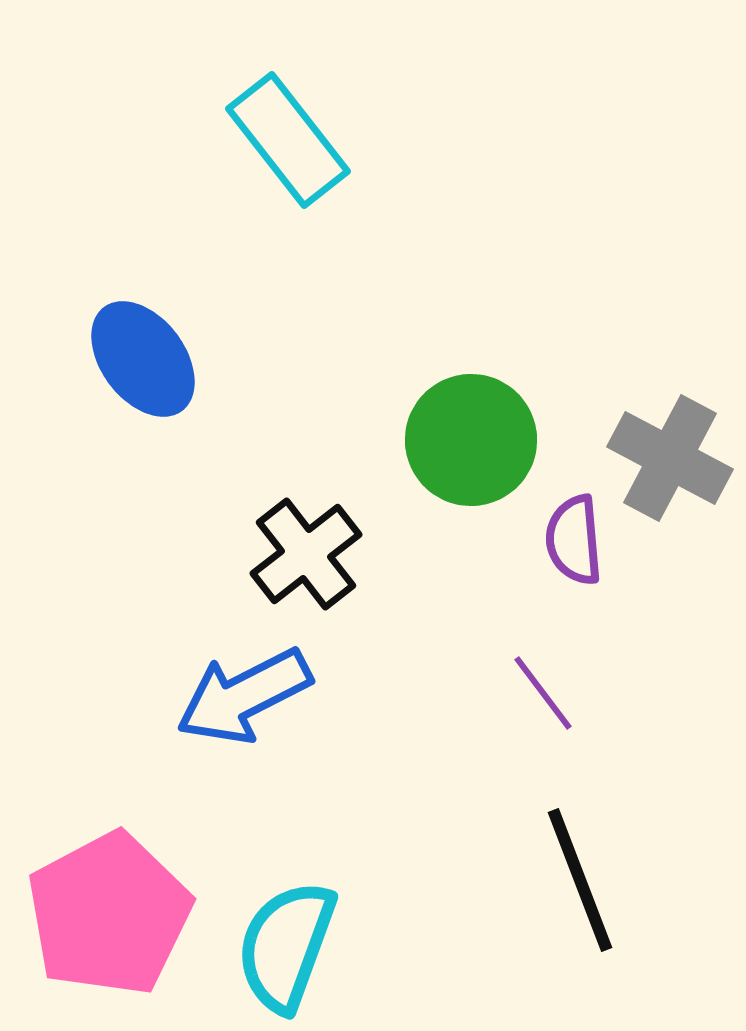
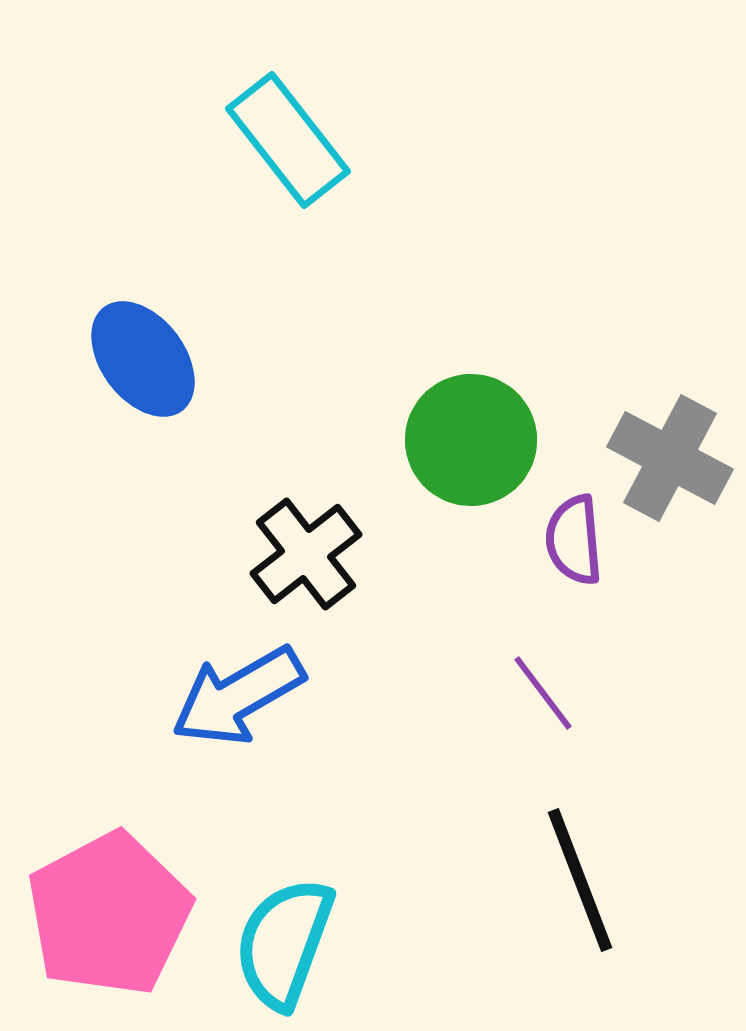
blue arrow: moved 6 px left; rotated 3 degrees counterclockwise
cyan semicircle: moved 2 px left, 3 px up
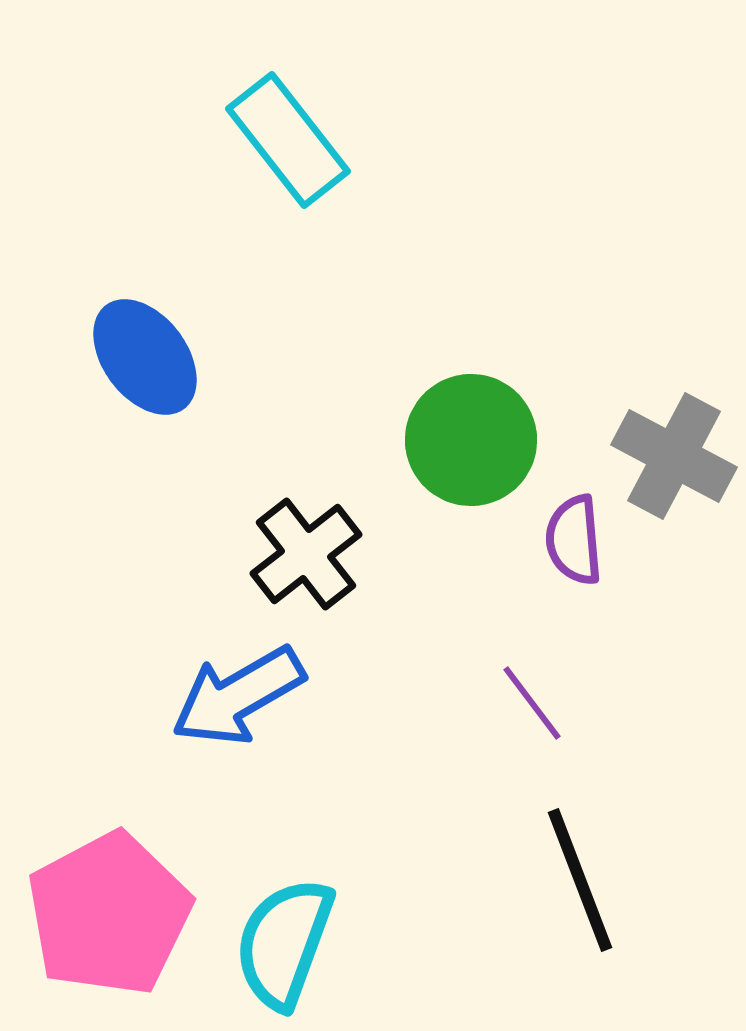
blue ellipse: moved 2 px right, 2 px up
gray cross: moved 4 px right, 2 px up
purple line: moved 11 px left, 10 px down
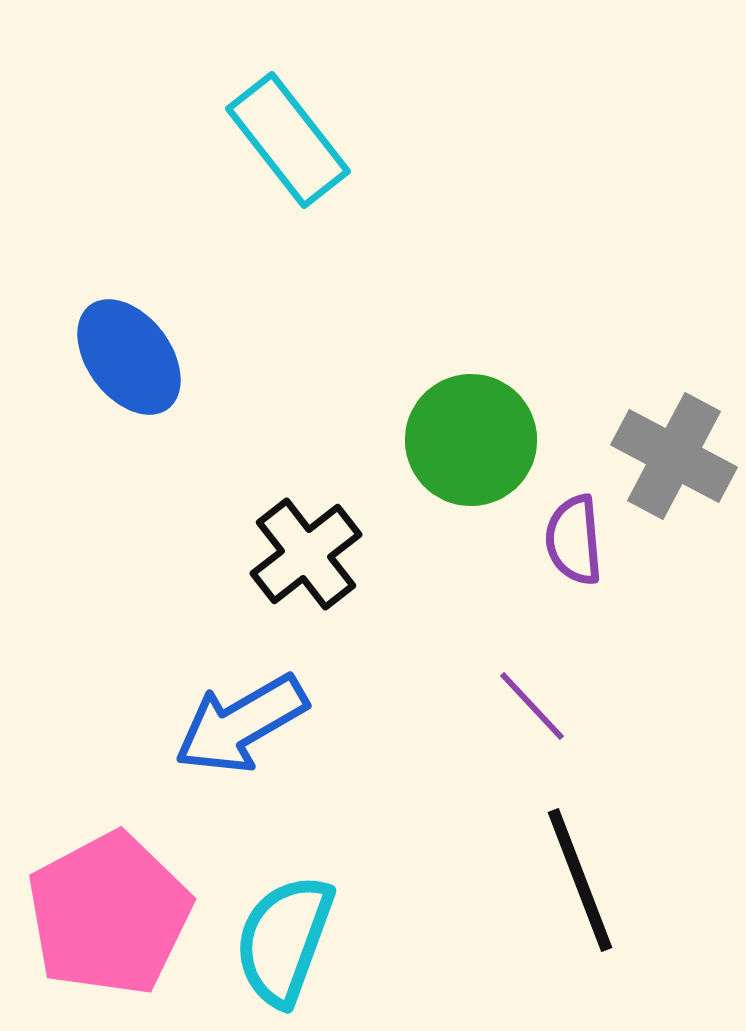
blue ellipse: moved 16 px left
blue arrow: moved 3 px right, 28 px down
purple line: moved 3 px down; rotated 6 degrees counterclockwise
cyan semicircle: moved 3 px up
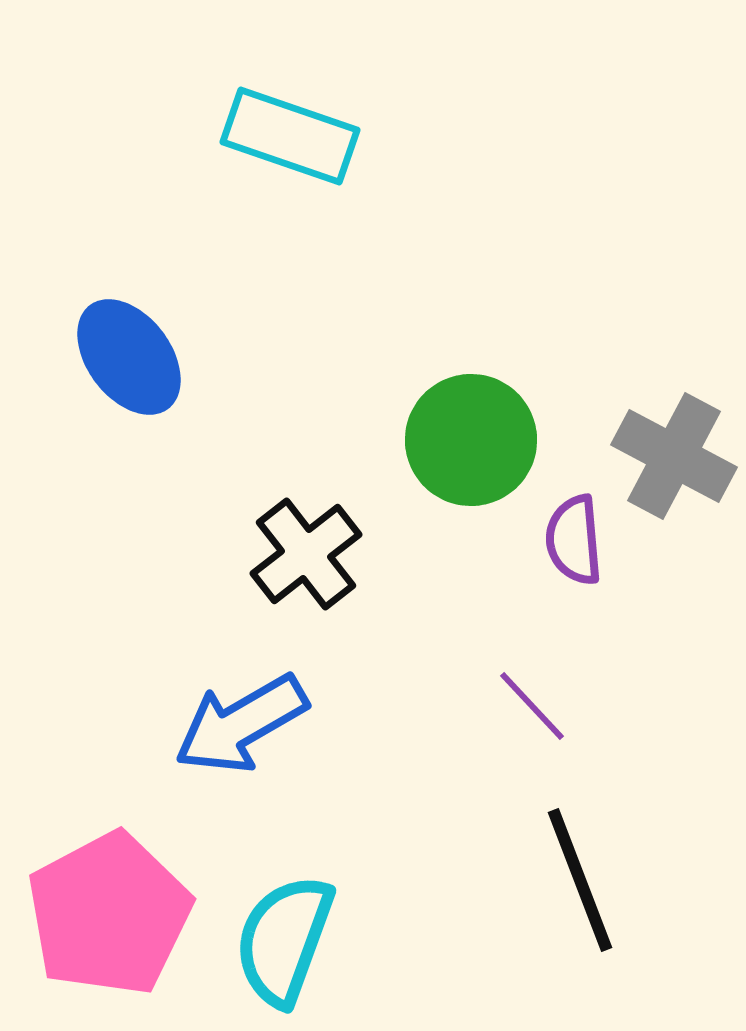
cyan rectangle: moved 2 px right, 4 px up; rotated 33 degrees counterclockwise
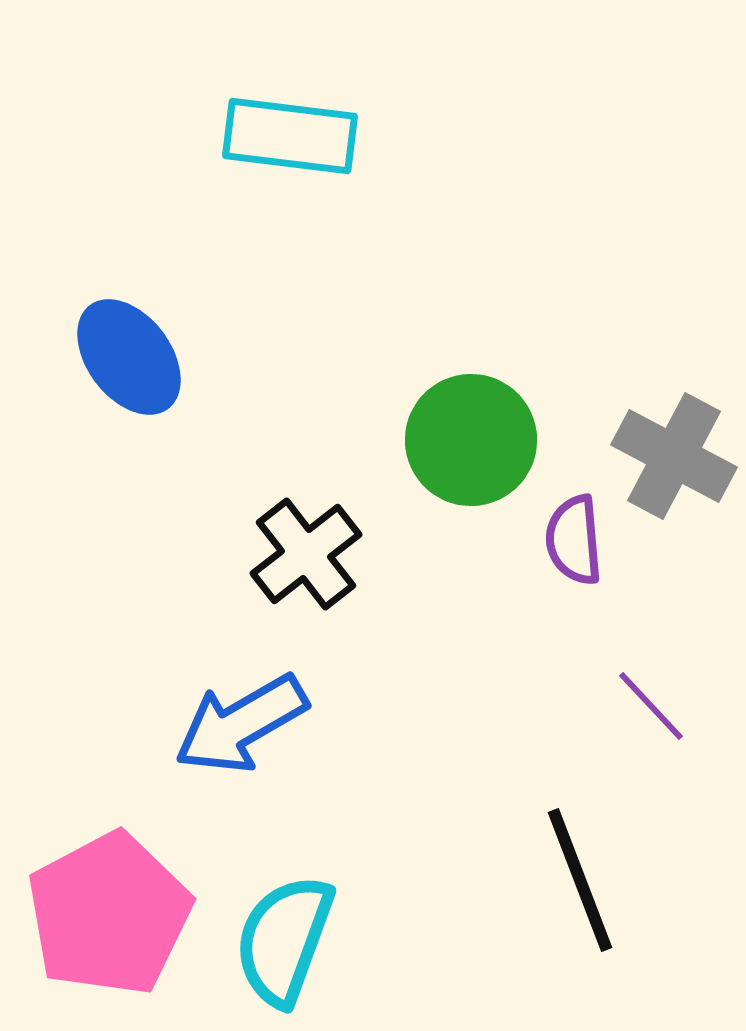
cyan rectangle: rotated 12 degrees counterclockwise
purple line: moved 119 px right
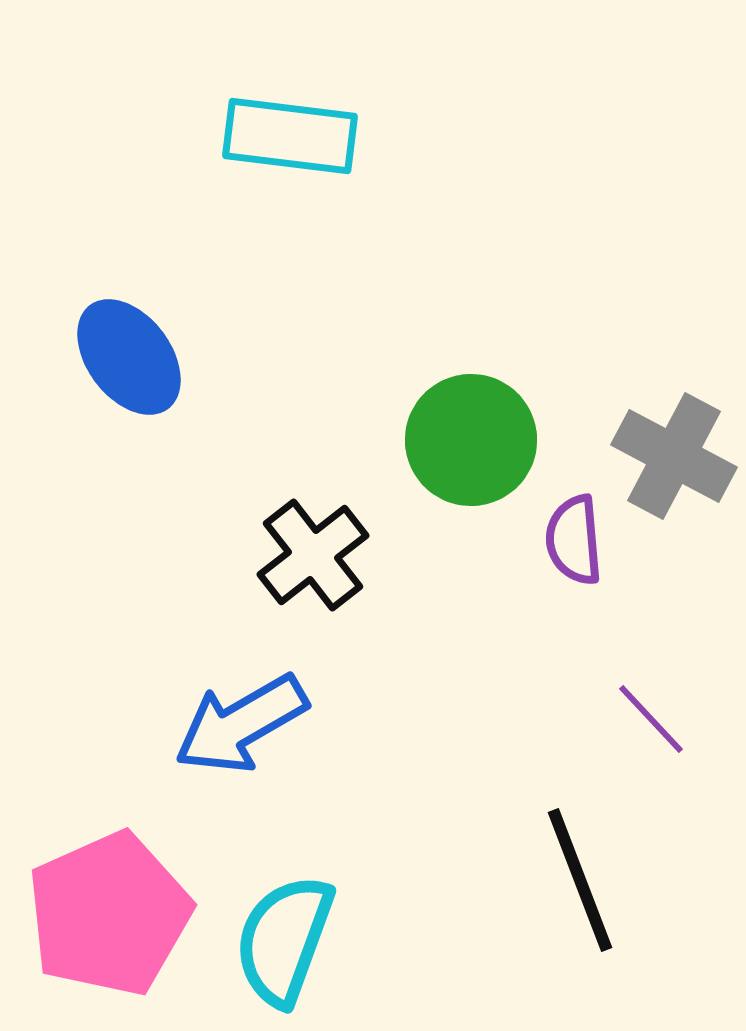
black cross: moved 7 px right, 1 px down
purple line: moved 13 px down
pink pentagon: rotated 4 degrees clockwise
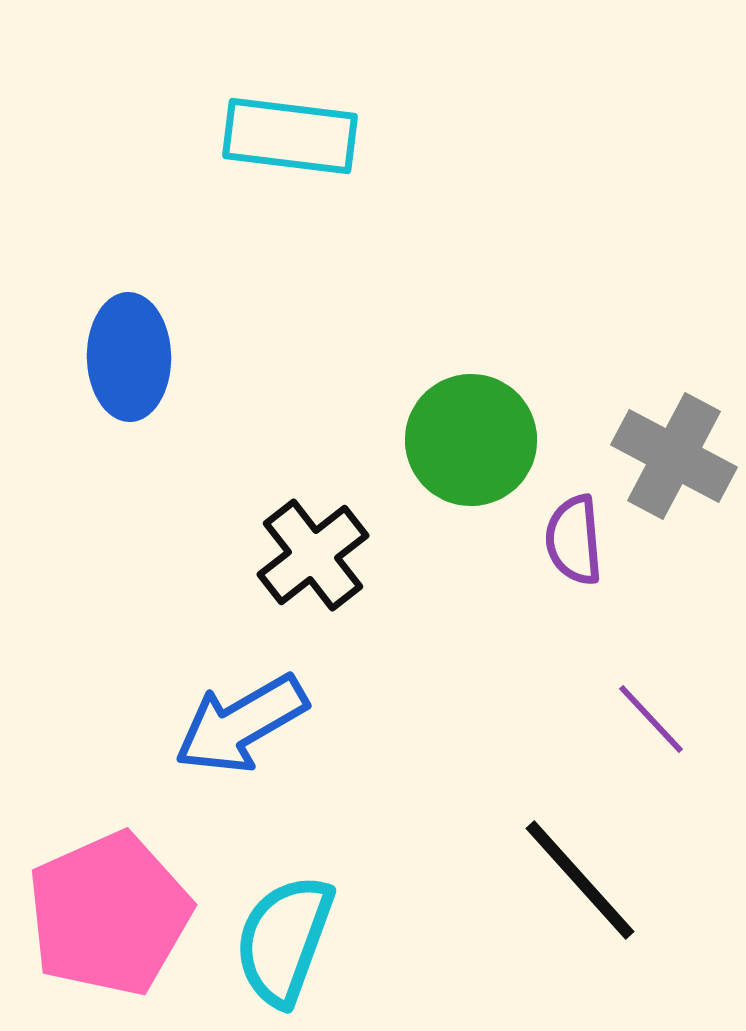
blue ellipse: rotated 36 degrees clockwise
black line: rotated 21 degrees counterclockwise
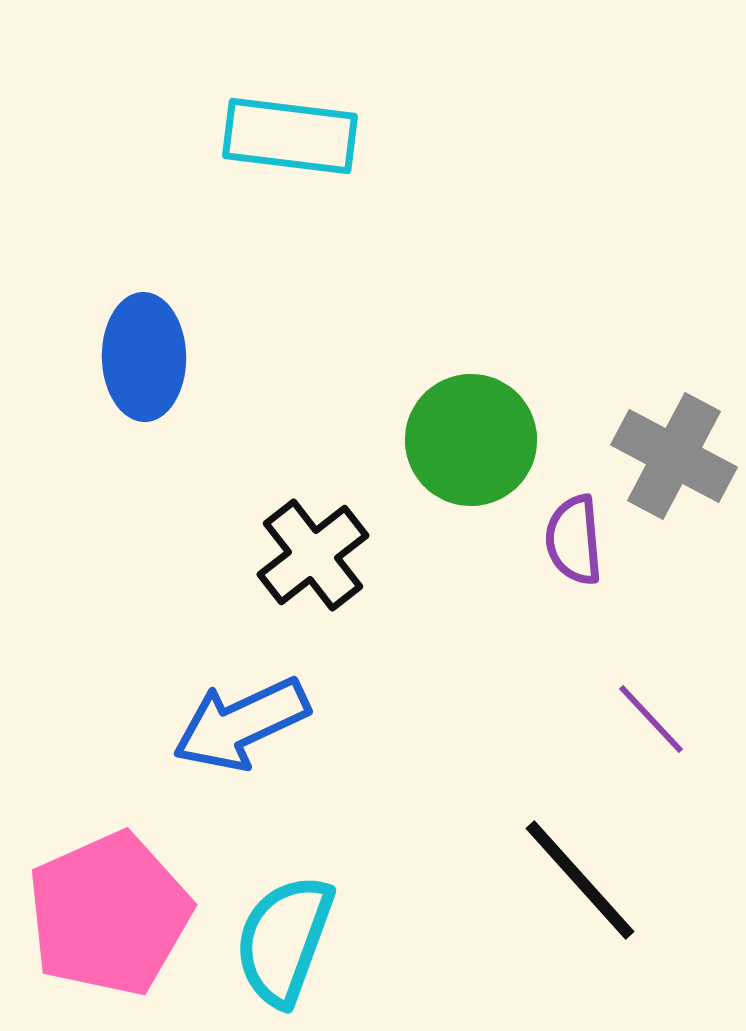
blue ellipse: moved 15 px right
blue arrow: rotated 5 degrees clockwise
